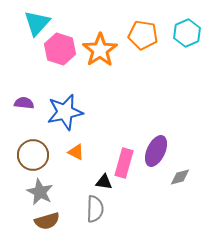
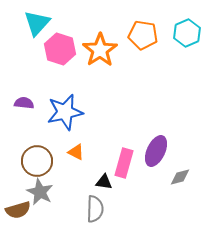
brown circle: moved 4 px right, 6 px down
brown semicircle: moved 29 px left, 11 px up
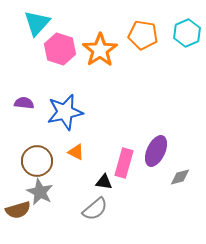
gray semicircle: rotated 48 degrees clockwise
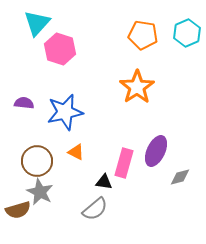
orange star: moved 37 px right, 37 px down
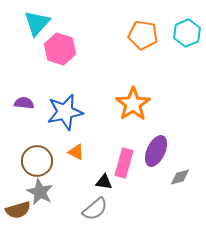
orange star: moved 4 px left, 17 px down
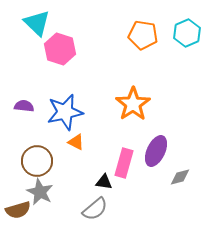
cyan triangle: rotated 28 degrees counterclockwise
purple semicircle: moved 3 px down
orange triangle: moved 10 px up
